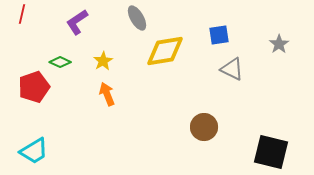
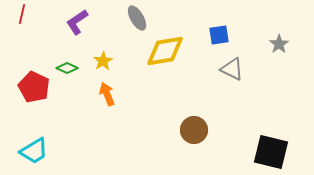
green diamond: moved 7 px right, 6 px down
red pentagon: rotated 28 degrees counterclockwise
brown circle: moved 10 px left, 3 px down
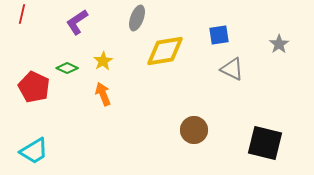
gray ellipse: rotated 50 degrees clockwise
orange arrow: moved 4 px left
black square: moved 6 px left, 9 px up
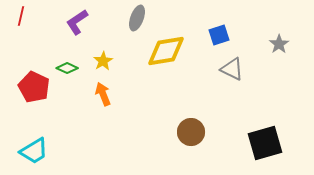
red line: moved 1 px left, 2 px down
blue square: rotated 10 degrees counterclockwise
yellow diamond: moved 1 px right
brown circle: moved 3 px left, 2 px down
black square: rotated 30 degrees counterclockwise
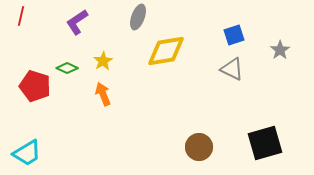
gray ellipse: moved 1 px right, 1 px up
blue square: moved 15 px right
gray star: moved 1 px right, 6 px down
red pentagon: moved 1 px right, 1 px up; rotated 8 degrees counterclockwise
brown circle: moved 8 px right, 15 px down
cyan trapezoid: moved 7 px left, 2 px down
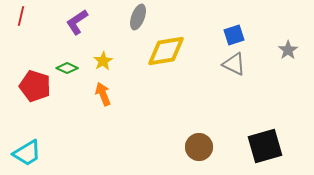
gray star: moved 8 px right
gray triangle: moved 2 px right, 5 px up
black square: moved 3 px down
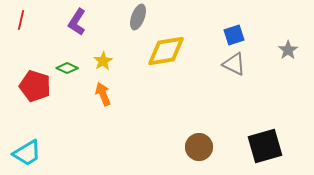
red line: moved 4 px down
purple L-shape: rotated 24 degrees counterclockwise
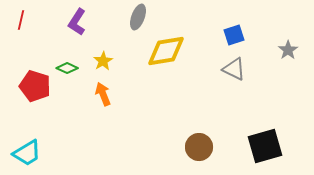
gray triangle: moved 5 px down
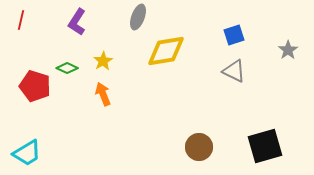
gray triangle: moved 2 px down
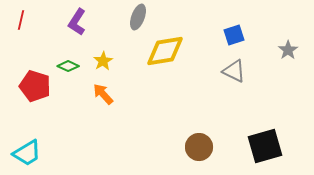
yellow diamond: moved 1 px left
green diamond: moved 1 px right, 2 px up
orange arrow: rotated 20 degrees counterclockwise
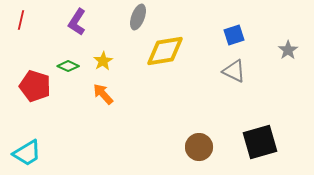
black square: moved 5 px left, 4 px up
